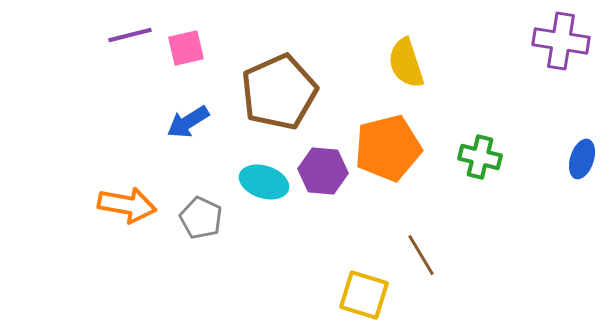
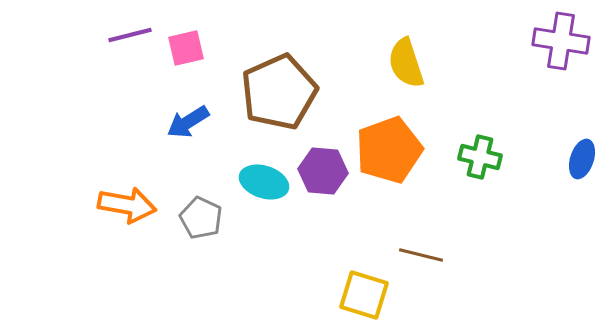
orange pentagon: moved 1 px right, 2 px down; rotated 6 degrees counterclockwise
brown line: rotated 45 degrees counterclockwise
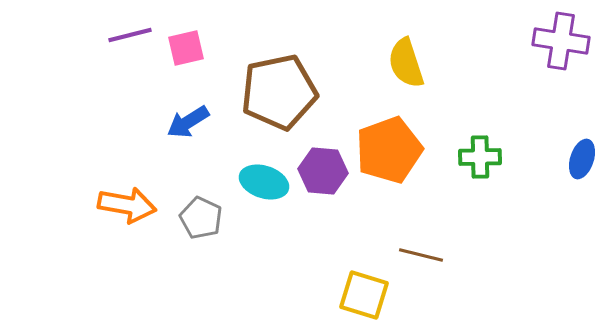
brown pentagon: rotated 12 degrees clockwise
green cross: rotated 15 degrees counterclockwise
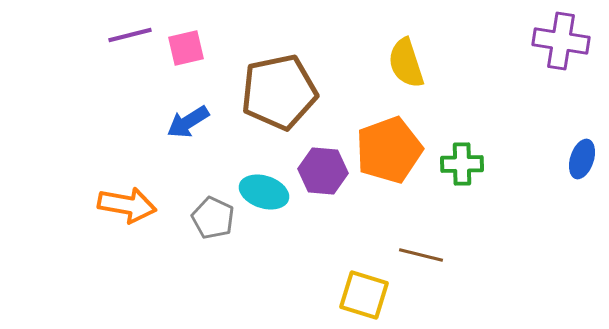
green cross: moved 18 px left, 7 px down
cyan ellipse: moved 10 px down
gray pentagon: moved 12 px right
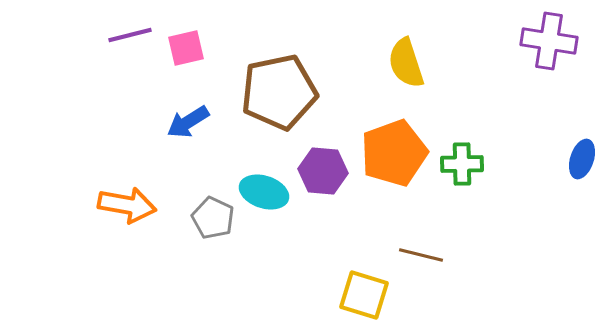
purple cross: moved 12 px left
orange pentagon: moved 5 px right, 3 px down
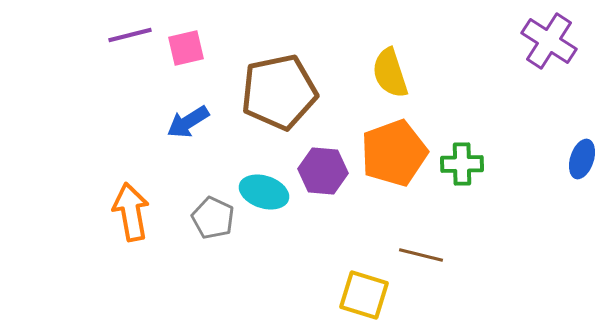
purple cross: rotated 24 degrees clockwise
yellow semicircle: moved 16 px left, 10 px down
orange arrow: moved 4 px right, 7 px down; rotated 110 degrees counterclockwise
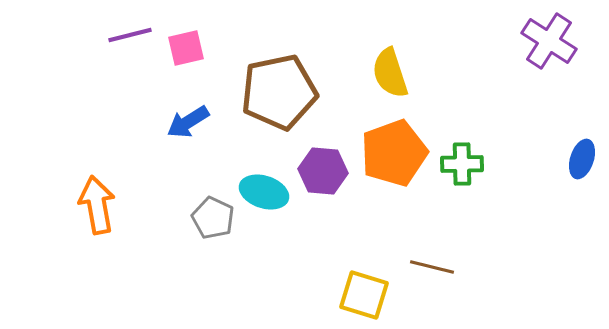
orange arrow: moved 34 px left, 7 px up
brown line: moved 11 px right, 12 px down
